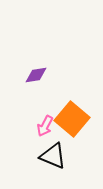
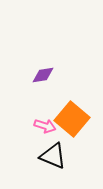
purple diamond: moved 7 px right
pink arrow: rotated 100 degrees counterclockwise
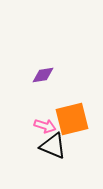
orange square: rotated 36 degrees clockwise
black triangle: moved 10 px up
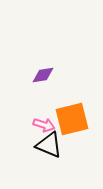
pink arrow: moved 1 px left, 1 px up
black triangle: moved 4 px left, 1 px up
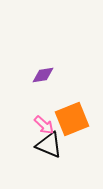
orange square: rotated 8 degrees counterclockwise
pink arrow: rotated 25 degrees clockwise
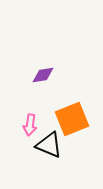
pink arrow: moved 14 px left; rotated 55 degrees clockwise
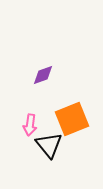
purple diamond: rotated 10 degrees counterclockwise
black triangle: rotated 28 degrees clockwise
